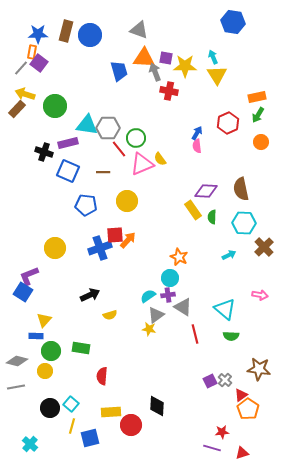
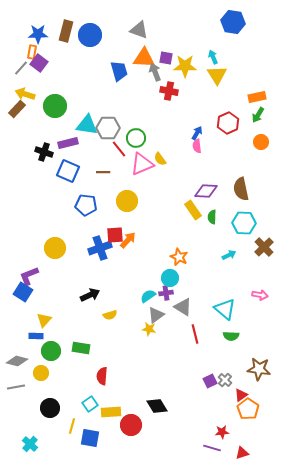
purple cross at (168, 295): moved 2 px left, 2 px up
yellow circle at (45, 371): moved 4 px left, 2 px down
cyan square at (71, 404): moved 19 px right; rotated 14 degrees clockwise
black diamond at (157, 406): rotated 35 degrees counterclockwise
blue square at (90, 438): rotated 24 degrees clockwise
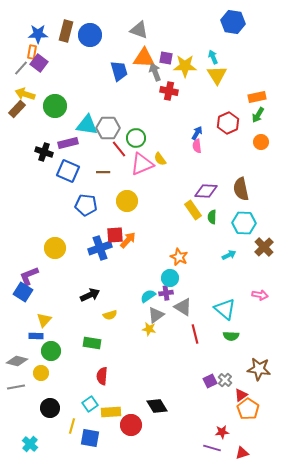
green rectangle at (81, 348): moved 11 px right, 5 px up
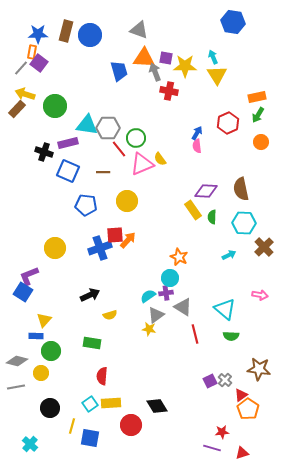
yellow rectangle at (111, 412): moved 9 px up
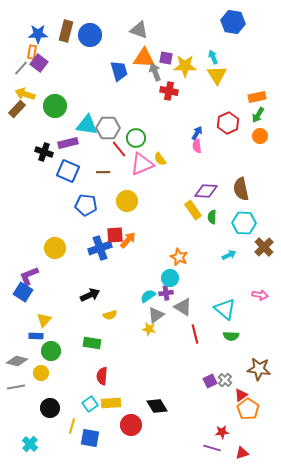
orange circle at (261, 142): moved 1 px left, 6 px up
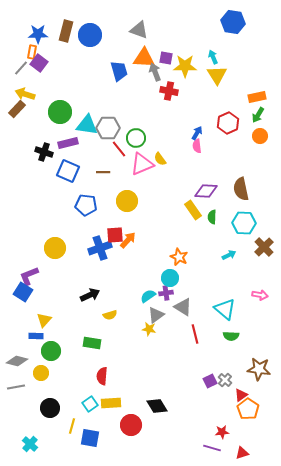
green circle at (55, 106): moved 5 px right, 6 px down
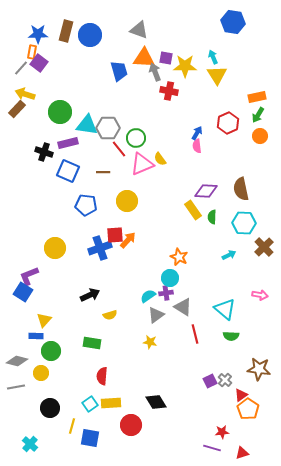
yellow star at (149, 329): moved 1 px right, 13 px down
black diamond at (157, 406): moved 1 px left, 4 px up
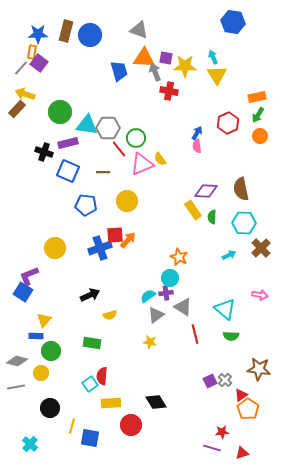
brown cross at (264, 247): moved 3 px left, 1 px down
cyan square at (90, 404): moved 20 px up
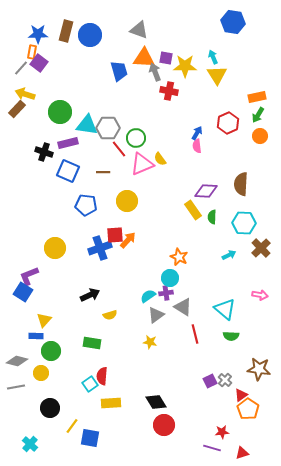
brown semicircle at (241, 189): moved 5 px up; rotated 15 degrees clockwise
red circle at (131, 425): moved 33 px right
yellow line at (72, 426): rotated 21 degrees clockwise
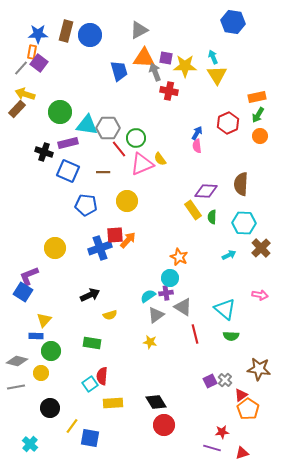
gray triangle at (139, 30): rotated 48 degrees counterclockwise
yellow rectangle at (111, 403): moved 2 px right
